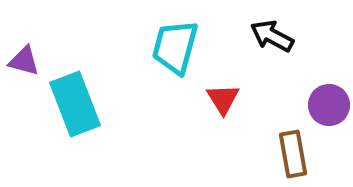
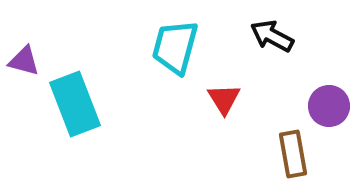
red triangle: moved 1 px right
purple circle: moved 1 px down
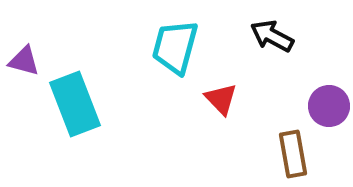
red triangle: moved 3 px left; rotated 12 degrees counterclockwise
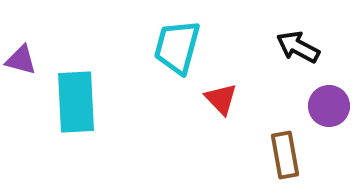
black arrow: moved 26 px right, 11 px down
cyan trapezoid: moved 2 px right
purple triangle: moved 3 px left, 1 px up
cyan rectangle: moved 1 px right, 2 px up; rotated 18 degrees clockwise
brown rectangle: moved 8 px left, 1 px down
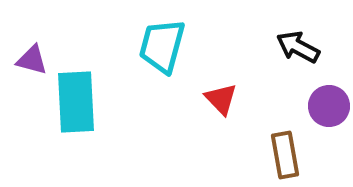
cyan trapezoid: moved 15 px left, 1 px up
purple triangle: moved 11 px right
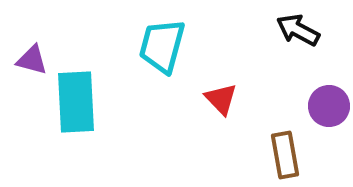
black arrow: moved 17 px up
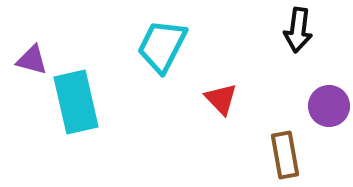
black arrow: rotated 111 degrees counterclockwise
cyan trapezoid: rotated 12 degrees clockwise
cyan rectangle: rotated 10 degrees counterclockwise
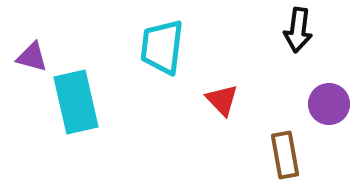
cyan trapezoid: moved 1 px down; rotated 20 degrees counterclockwise
purple triangle: moved 3 px up
red triangle: moved 1 px right, 1 px down
purple circle: moved 2 px up
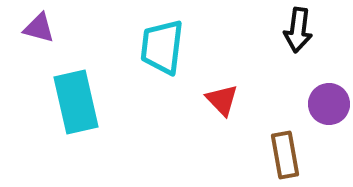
purple triangle: moved 7 px right, 29 px up
